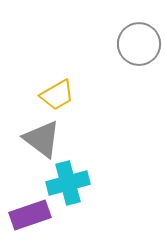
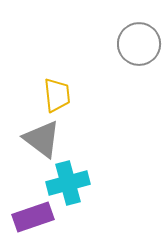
yellow trapezoid: rotated 66 degrees counterclockwise
purple rectangle: moved 3 px right, 2 px down
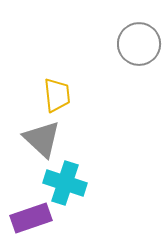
gray triangle: rotated 6 degrees clockwise
cyan cross: moved 3 px left; rotated 33 degrees clockwise
purple rectangle: moved 2 px left, 1 px down
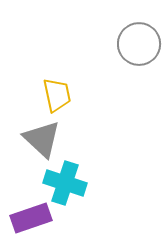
yellow trapezoid: rotated 6 degrees counterclockwise
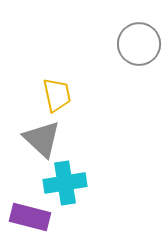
cyan cross: rotated 27 degrees counterclockwise
purple rectangle: moved 1 px left, 1 px up; rotated 33 degrees clockwise
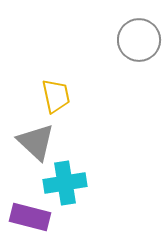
gray circle: moved 4 px up
yellow trapezoid: moved 1 px left, 1 px down
gray triangle: moved 6 px left, 3 px down
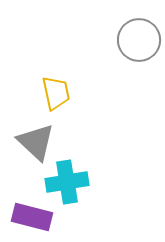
yellow trapezoid: moved 3 px up
cyan cross: moved 2 px right, 1 px up
purple rectangle: moved 2 px right
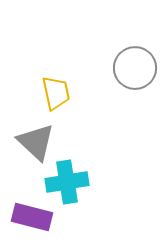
gray circle: moved 4 px left, 28 px down
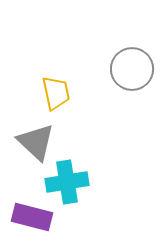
gray circle: moved 3 px left, 1 px down
